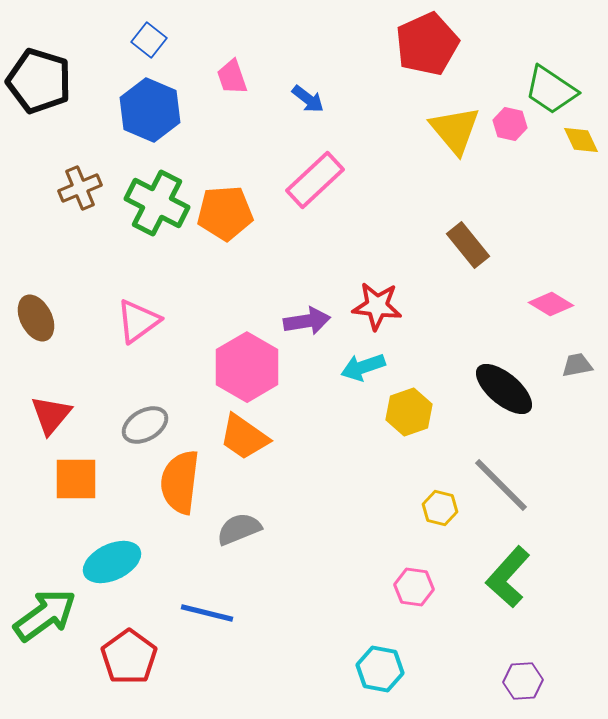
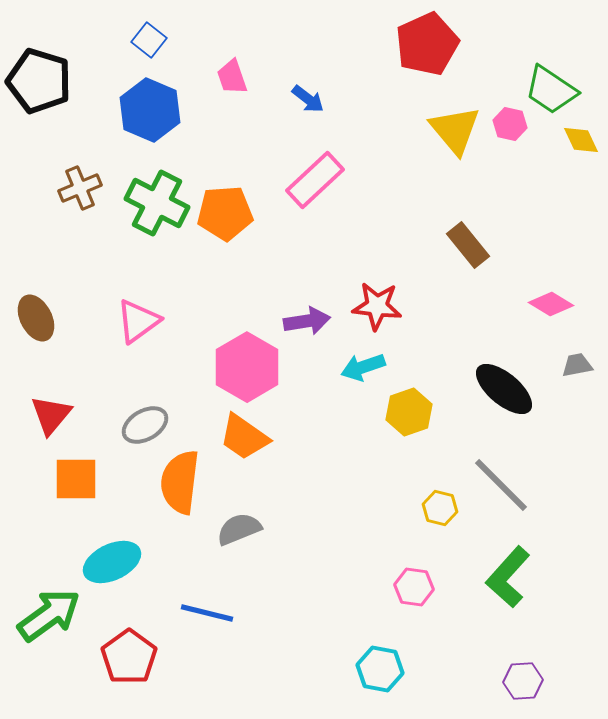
green arrow at (45, 615): moved 4 px right
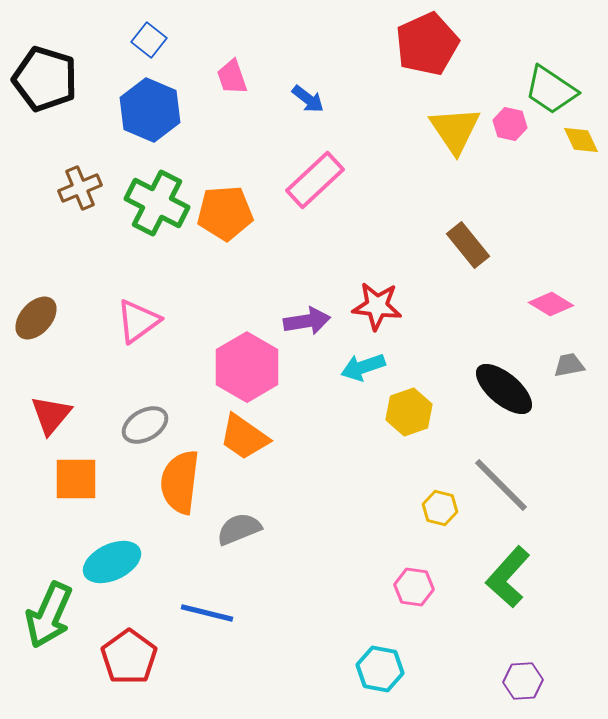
black pentagon at (39, 81): moved 6 px right, 2 px up
yellow triangle at (455, 130): rotated 6 degrees clockwise
brown ellipse at (36, 318): rotated 69 degrees clockwise
gray trapezoid at (577, 365): moved 8 px left
green arrow at (49, 615): rotated 150 degrees clockwise
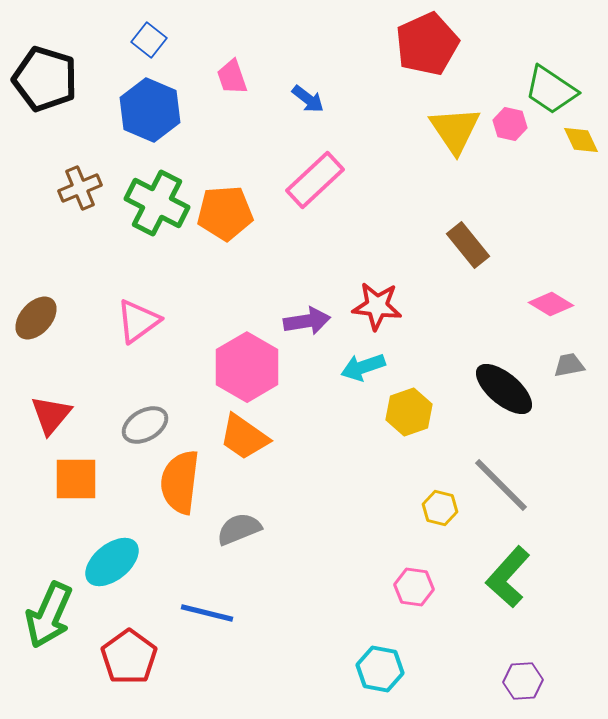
cyan ellipse at (112, 562): rotated 14 degrees counterclockwise
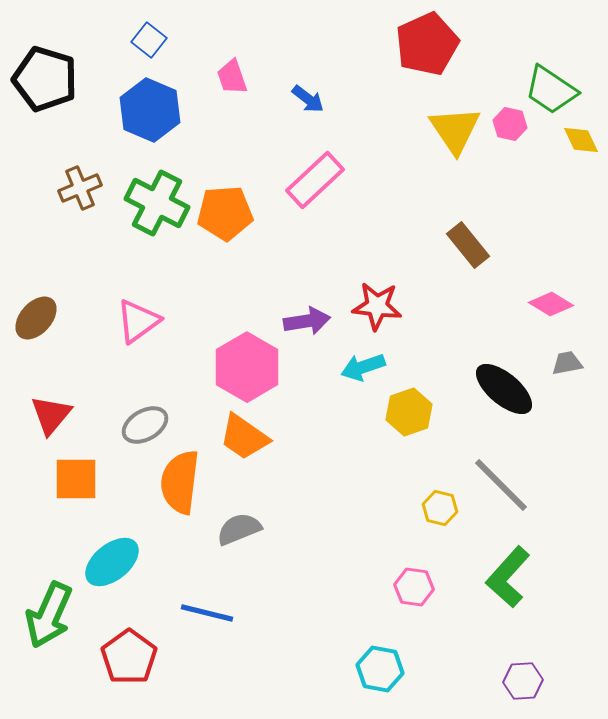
gray trapezoid at (569, 365): moved 2 px left, 2 px up
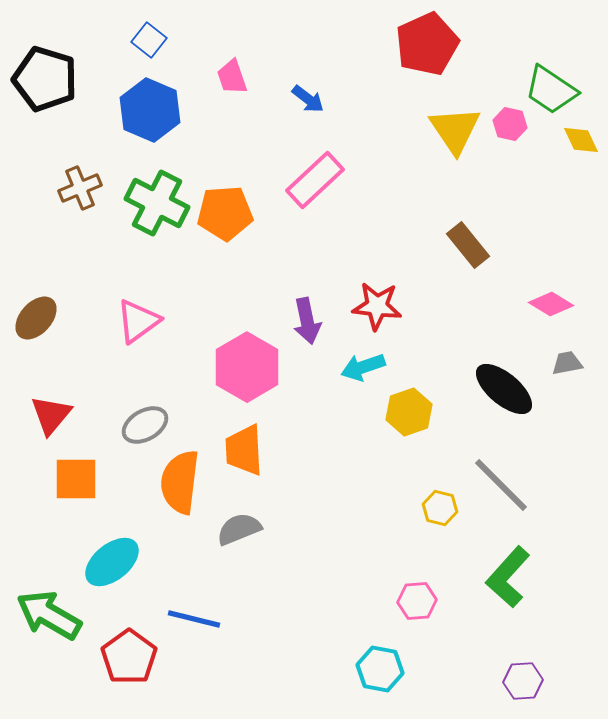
purple arrow at (307, 321): rotated 87 degrees clockwise
orange trapezoid at (244, 437): moved 13 px down; rotated 52 degrees clockwise
pink hexagon at (414, 587): moved 3 px right, 14 px down; rotated 12 degrees counterclockwise
blue line at (207, 613): moved 13 px left, 6 px down
green arrow at (49, 615): rotated 96 degrees clockwise
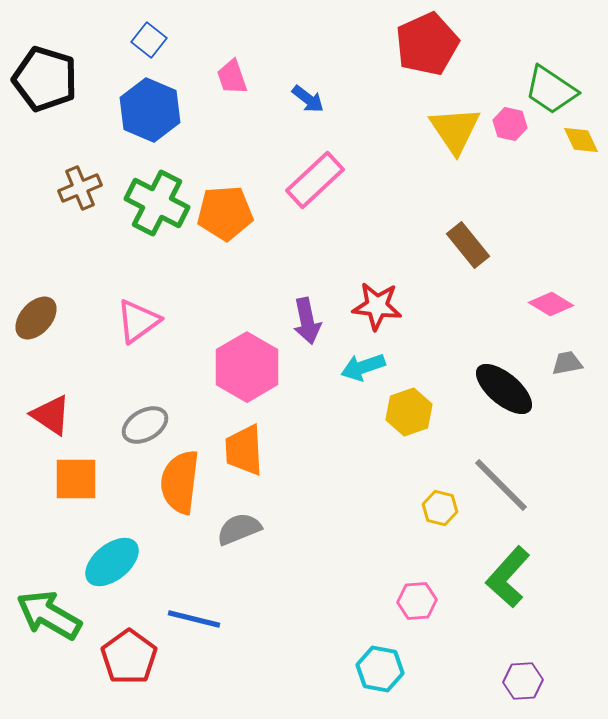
red triangle at (51, 415): rotated 36 degrees counterclockwise
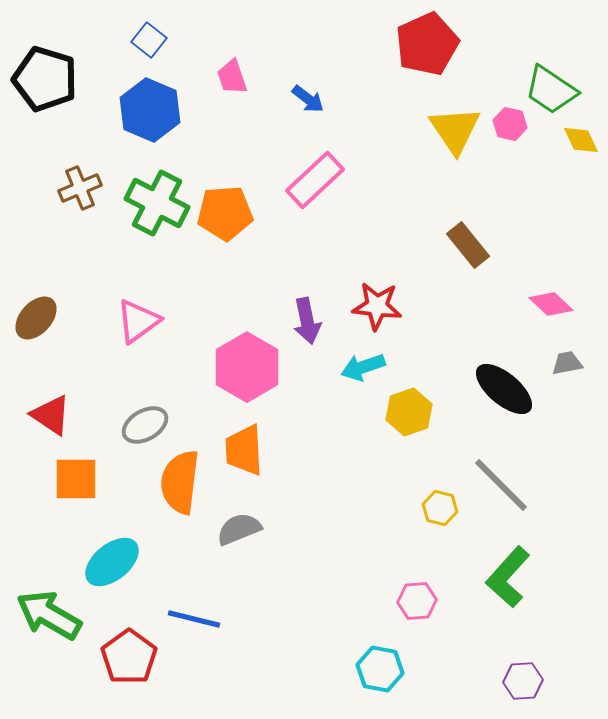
pink diamond at (551, 304): rotated 12 degrees clockwise
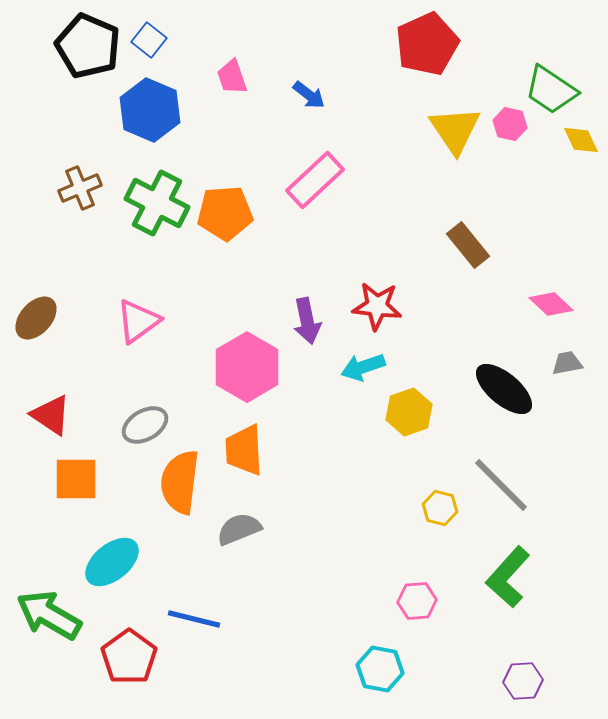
black pentagon at (45, 79): moved 43 px right, 33 px up; rotated 6 degrees clockwise
blue arrow at (308, 99): moved 1 px right, 4 px up
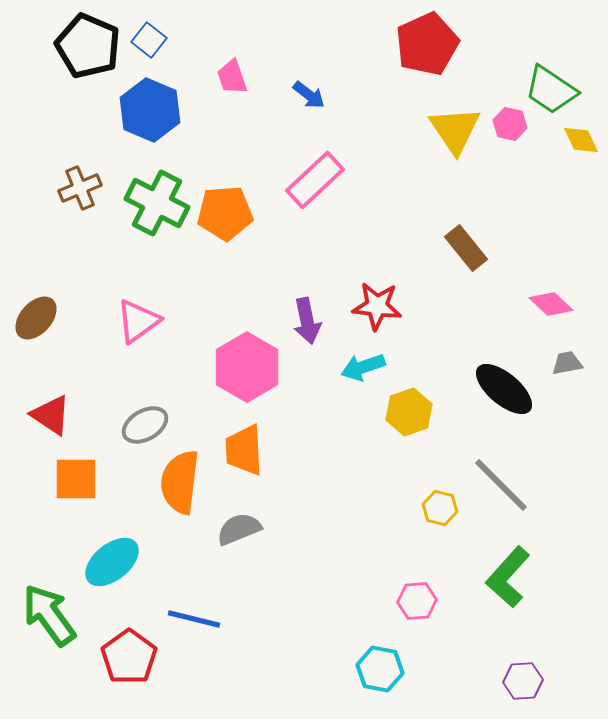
brown rectangle at (468, 245): moved 2 px left, 3 px down
green arrow at (49, 615): rotated 24 degrees clockwise
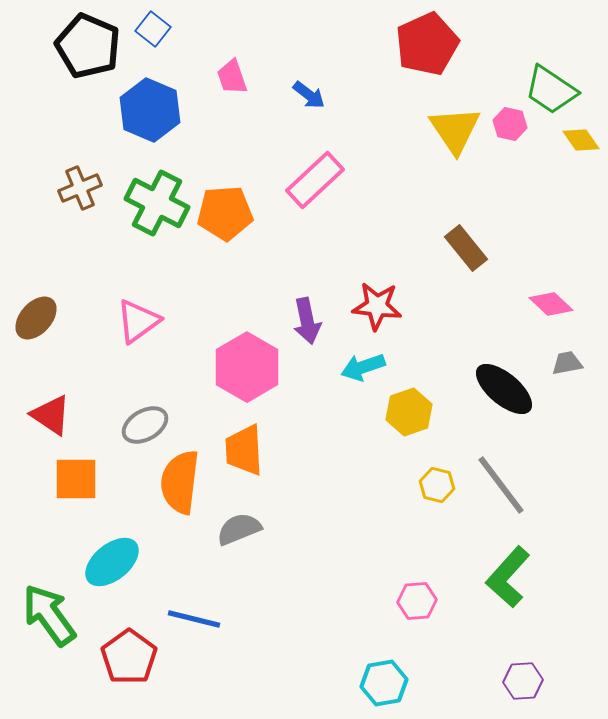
blue square at (149, 40): moved 4 px right, 11 px up
yellow diamond at (581, 140): rotated 9 degrees counterclockwise
gray line at (501, 485): rotated 8 degrees clockwise
yellow hexagon at (440, 508): moved 3 px left, 23 px up
cyan hexagon at (380, 669): moved 4 px right, 14 px down; rotated 21 degrees counterclockwise
